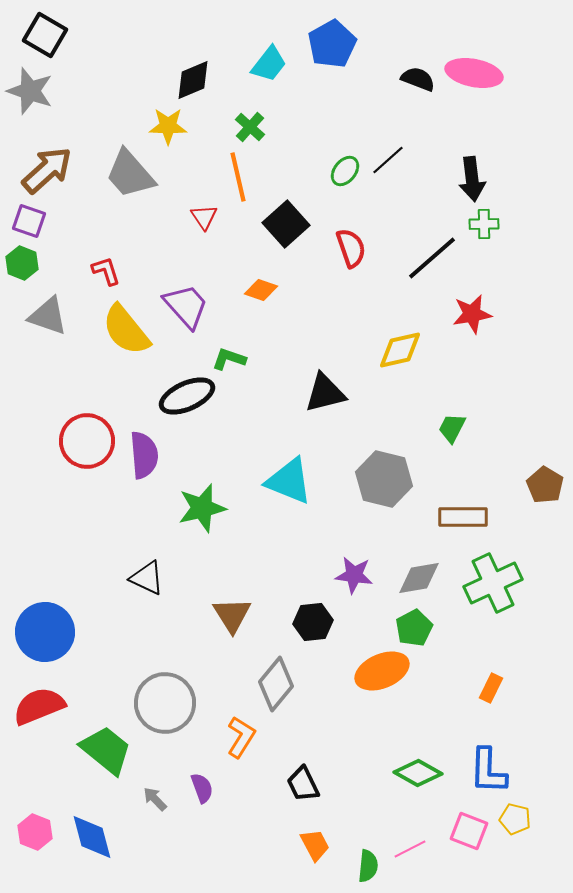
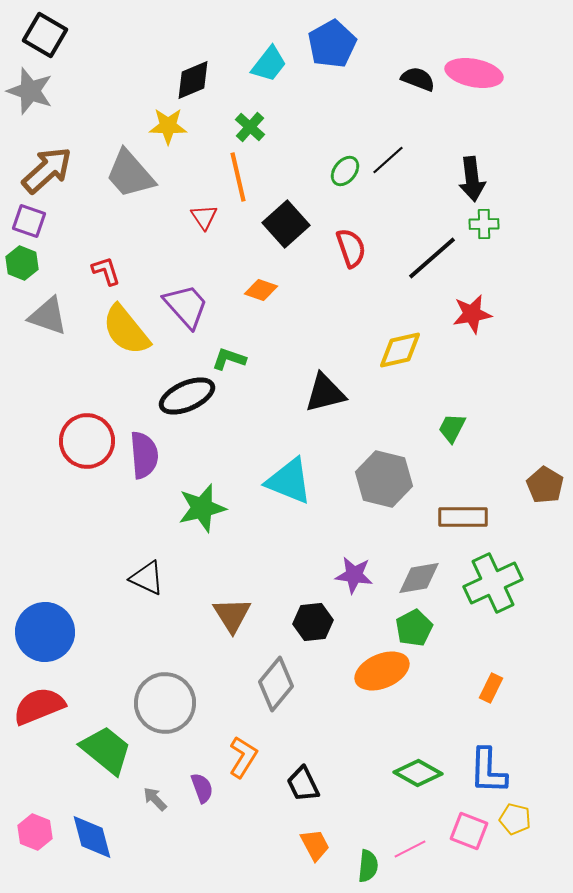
orange L-shape at (241, 737): moved 2 px right, 20 px down
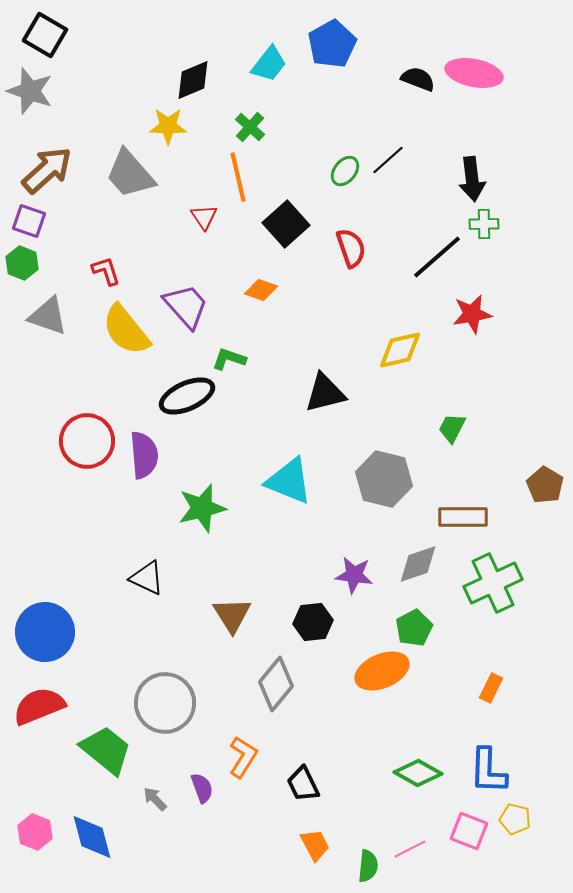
black line at (432, 258): moved 5 px right, 1 px up
gray diamond at (419, 578): moved 1 px left, 14 px up; rotated 9 degrees counterclockwise
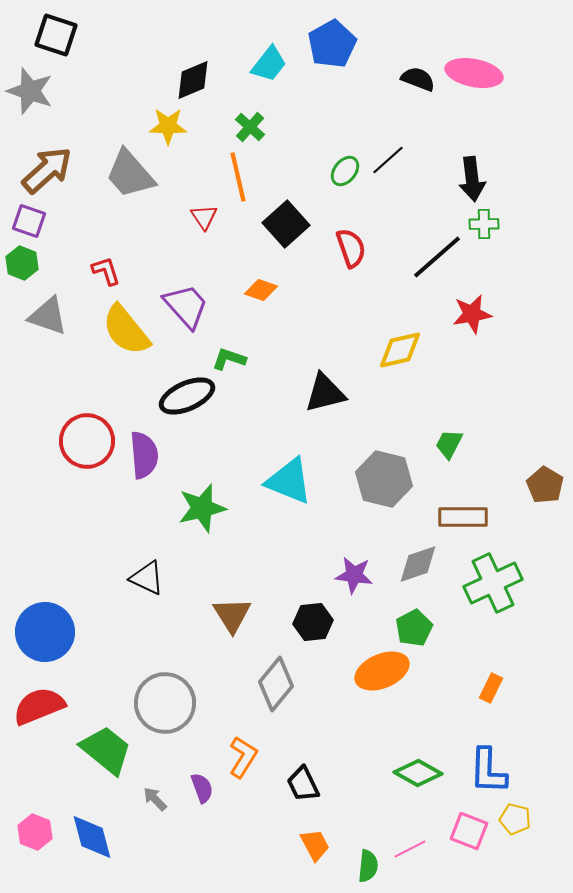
black square at (45, 35): moved 11 px right; rotated 12 degrees counterclockwise
green trapezoid at (452, 428): moved 3 px left, 16 px down
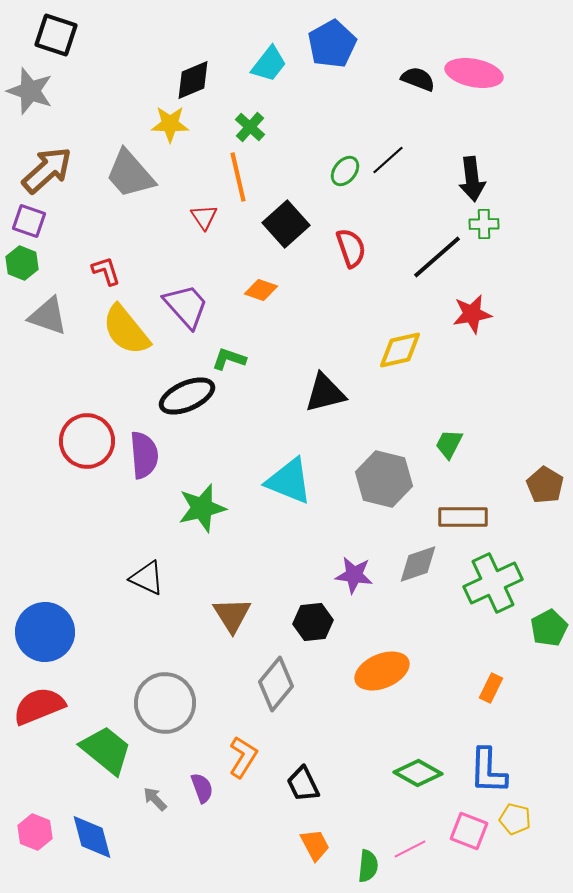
yellow star at (168, 126): moved 2 px right, 2 px up
green pentagon at (414, 628): moved 135 px right
